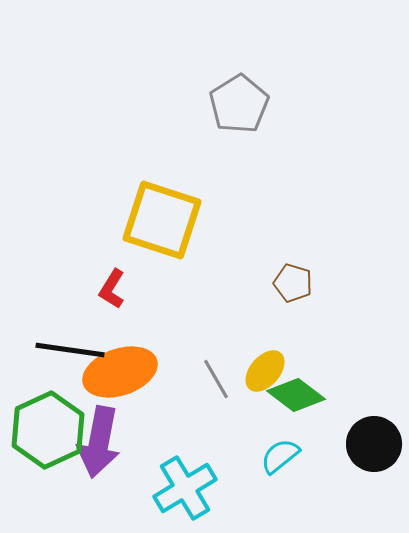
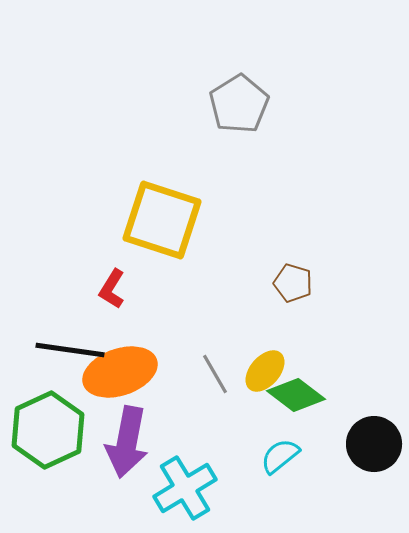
gray line: moved 1 px left, 5 px up
purple arrow: moved 28 px right
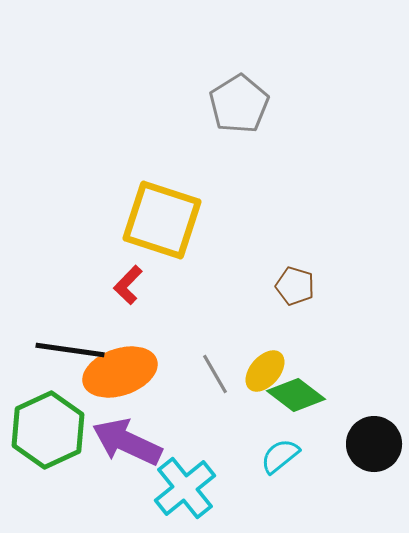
brown pentagon: moved 2 px right, 3 px down
red L-shape: moved 16 px right, 4 px up; rotated 12 degrees clockwise
purple arrow: rotated 104 degrees clockwise
cyan cross: rotated 8 degrees counterclockwise
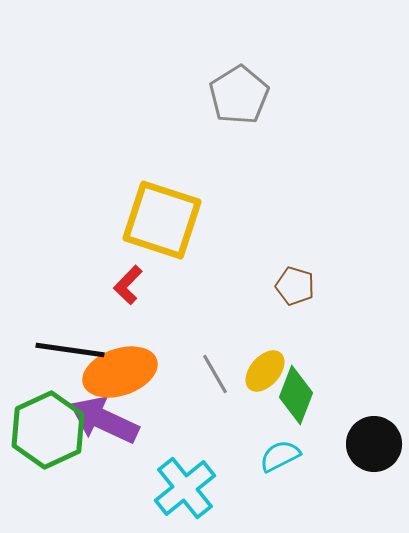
gray pentagon: moved 9 px up
green diamond: rotated 74 degrees clockwise
purple arrow: moved 23 px left, 22 px up
cyan semicircle: rotated 12 degrees clockwise
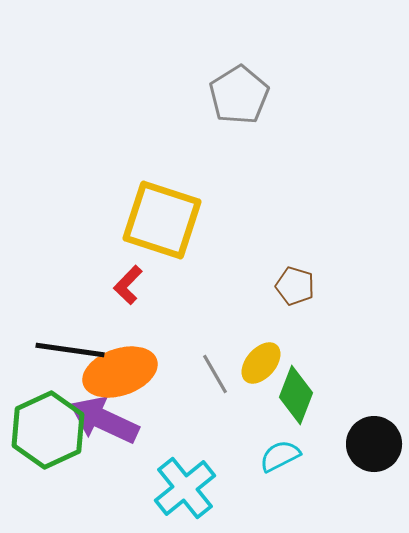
yellow ellipse: moved 4 px left, 8 px up
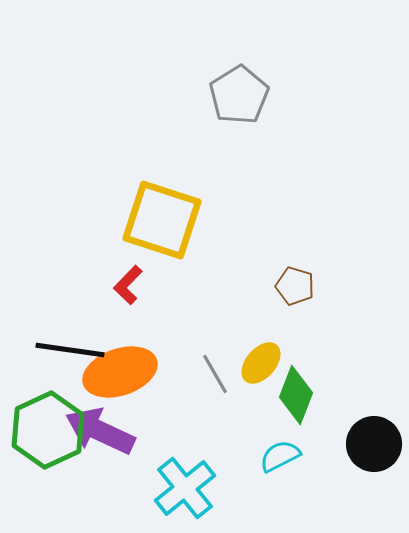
purple arrow: moved 4 px left, 11 px down
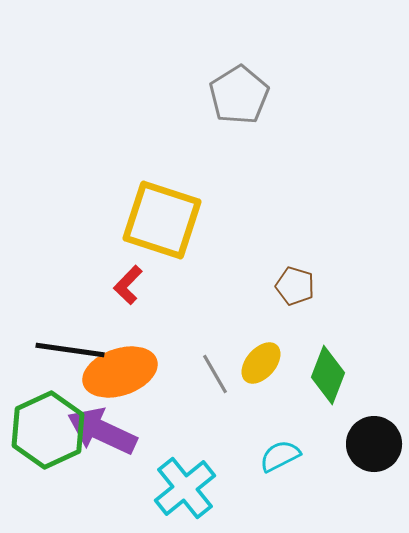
green diamond: moved 32 px right, 20 px up
purple arrow: moved 2 px right
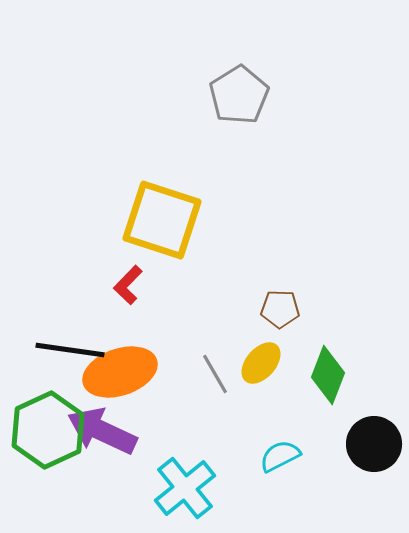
brown pentagon: moved 15 px left, 23 px down; rotated 15 degrees counterclockwise
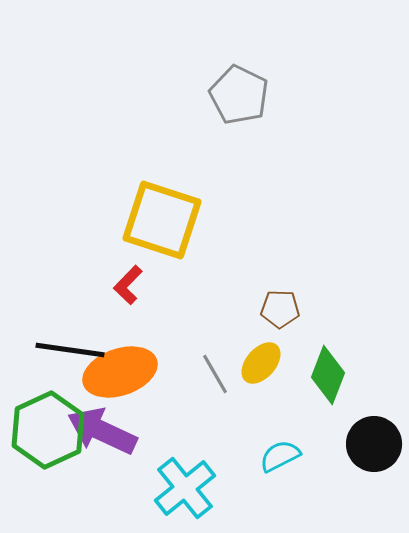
gray pentagon: rotated 14 degrees counterclockwise
